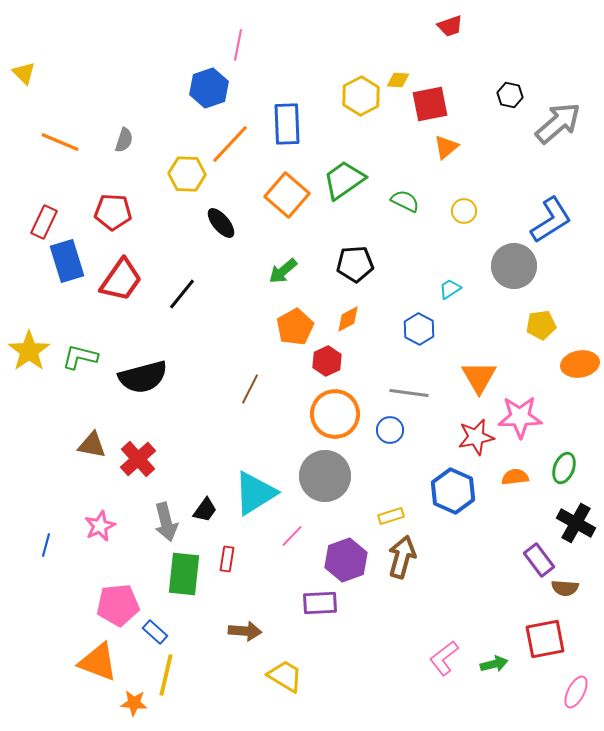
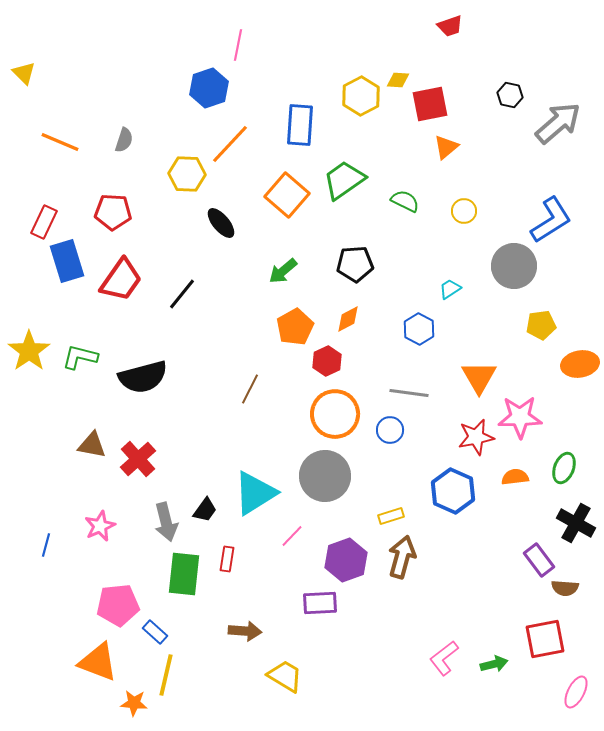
blue rectangle at (287, 124): moved 13 px right, 1 px down; rotated 6 degrees clockwise
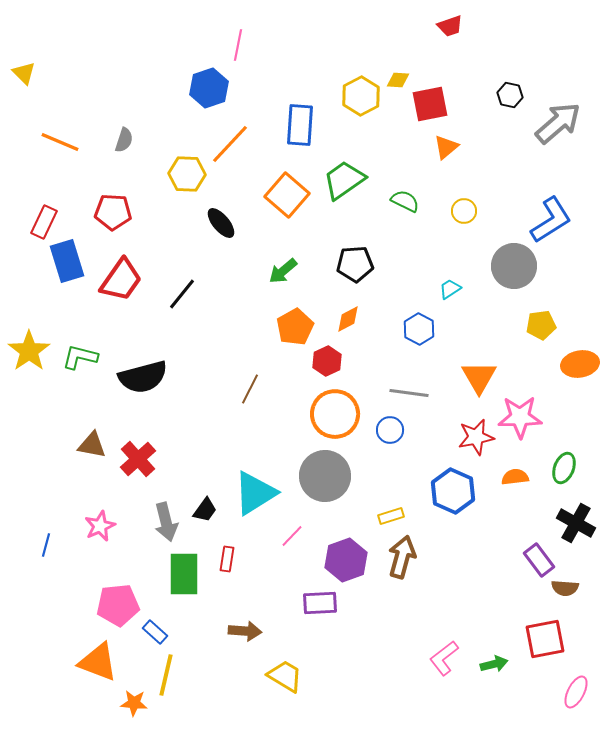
green rectangle at (184, 574): rotated 6 degrees counterclockwise
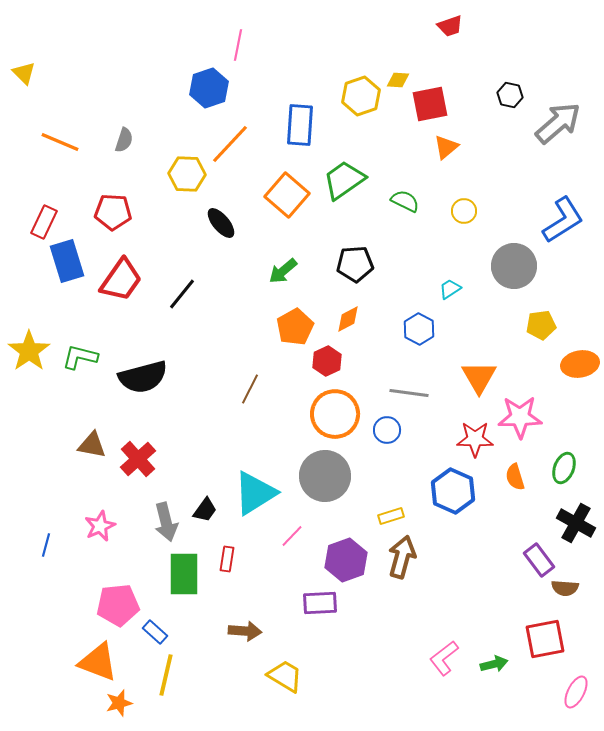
yellow hexagon at (361, 96): rotated 9 degrees clockwise
blue L-shape at (551, 220): moved 12 px right
blue circle at (390, 430): moved 3 px left
red star at (476, 437): moved 1 px left, 2 px down; rotated 12 degrees clockwise
orange semicircle at (515, 477): rotated 100 degrees counterclockwise
orange star at (134, 703): moved 15 px left; rotated 20 degrees counterclockwise
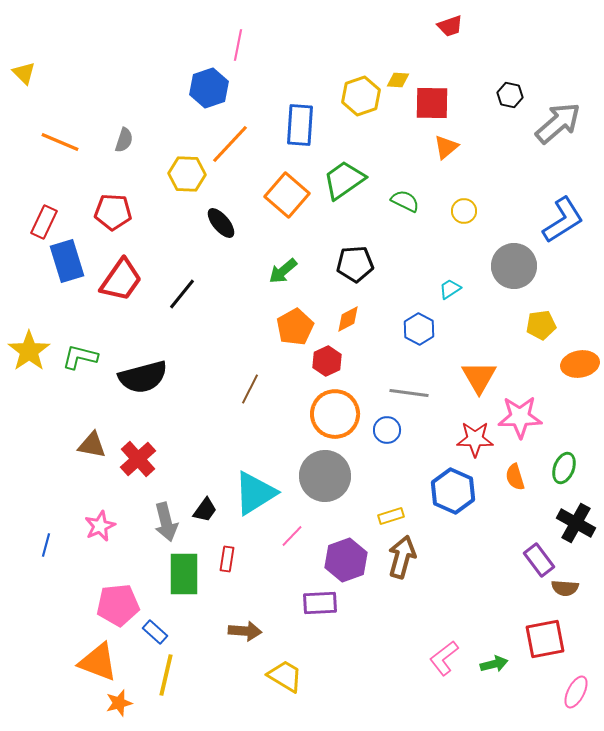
red square at (430, 104): moved 2 px right, 1 px up; rotated 12 degrees clockwise
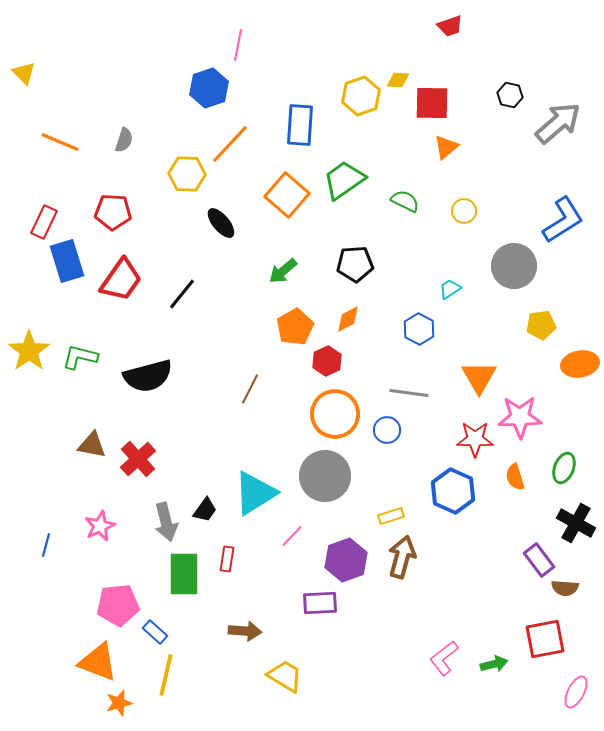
black semicircle at (143, 377): moved 5 px right, 1 px up
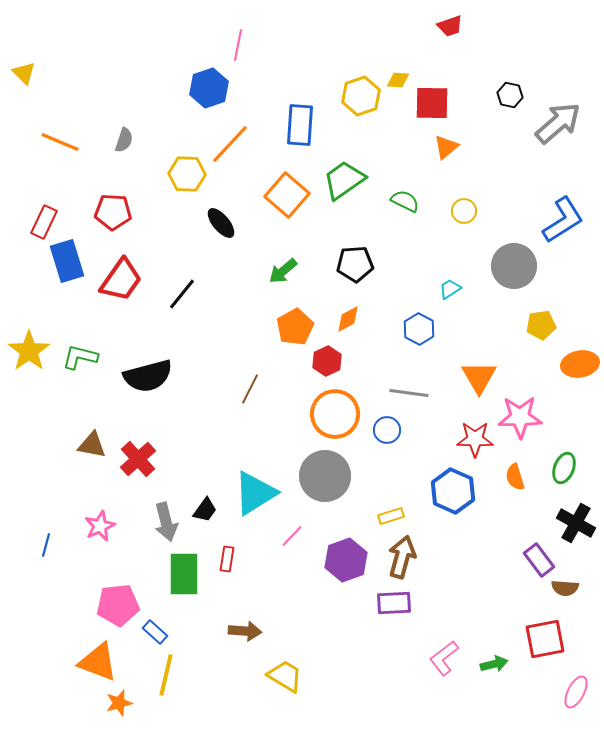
purple rectangle at (320, 603): moved 74 px right
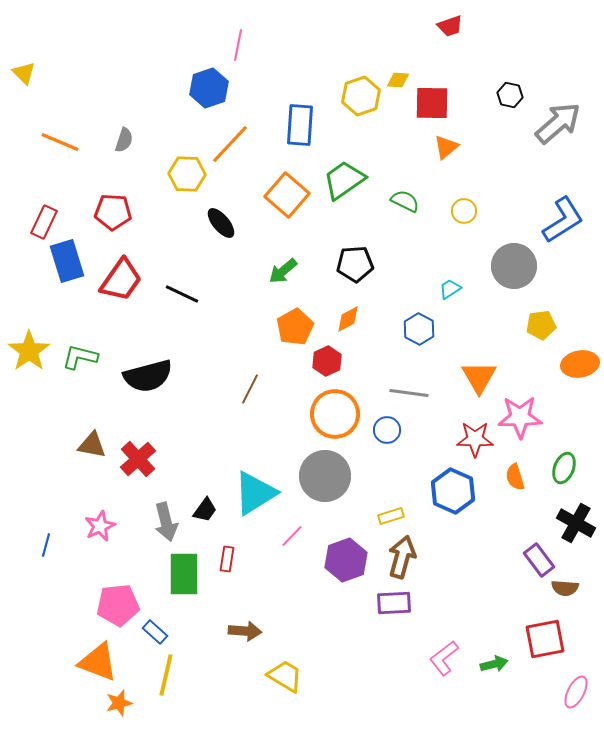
black line at (182, 294): rotated 76 degrees clockwise
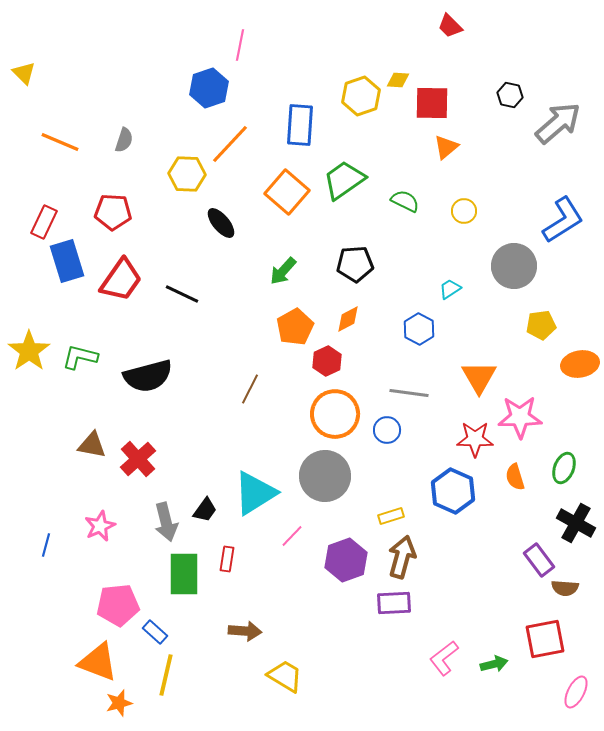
red trapezoid at (450, 26): rotated 64 degrees clockwise
pink line at (238, 45): moved 2 px right
orange square at (287, 195): moved 3 px up
green arrow at (283, 271): rotated 8 degrees counterclockwise
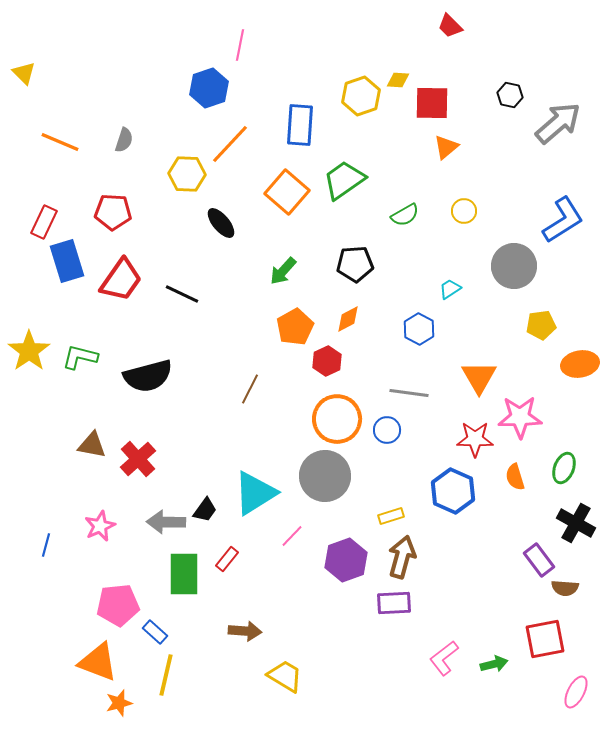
green semicircle at (405, 201): moved 14 px down; rotated 124 degrees clockwise
orange circle at (335, 414): moved 2 px right, 5 px down
gray arrow at (166, 522): rotated 105 degrees clockwise
red rectangle at (227, 559): rotated 30 degrees clockwise
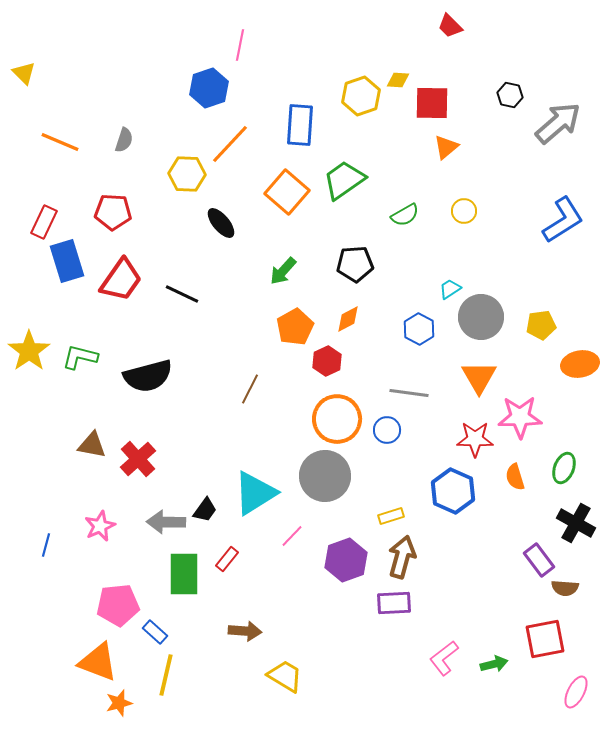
gray circle at (514, 266): moved 33 px left, 51 px down
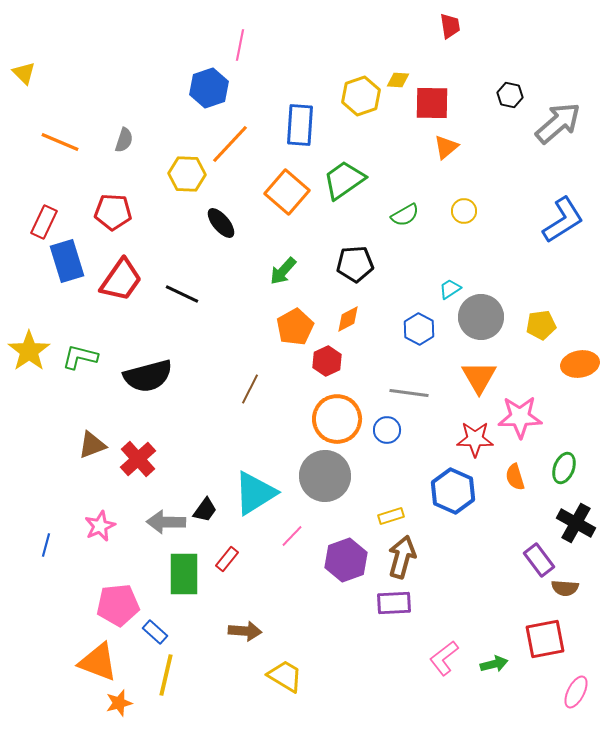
red trapezoid at (450, 26): rotated 144 degrees counterclockwise
brown triangle at (92, 445): rotated 32 degrees counterclockwise
